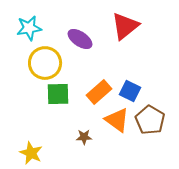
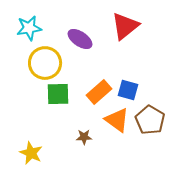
blue square: moved 2 px left, 1 px up; rotated 10 degrees counterclockwise
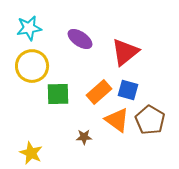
red triangle: moved 26 px down
yellow circle: moved 13 px left, 3 px down
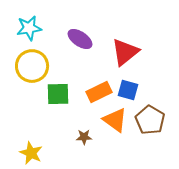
orange rectangle: rotated 15 degrees clockwise
orange triangle: moved 2 px left
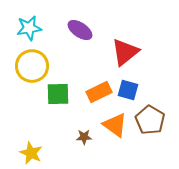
purple ellipse: moved 9 px up
orange triangle: moved 5 px down
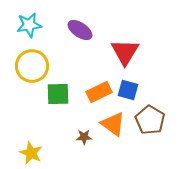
cyan star: moved 3 px up
red triangle: rotated 20 degrees counterclockwise
orange triangle: moved 2 px left, 1 px up
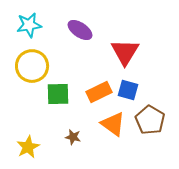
brown star: moved 11 px left; rotated 14 degrees clockwise
yellow star: moved 3 px left, 6 px up; rotated 20 degrees clockwise
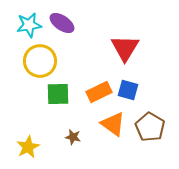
purple ellipse: moved 18 px left, 7 px up
red triangle: moved 4 px up
yellow circle: moved 8 px right, 5 px up
brown pentagon: moved 7 px down
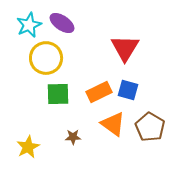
cyan star: rotated 15 degrees counterclockwise
yellow circle: moved 6 px right, 3 px up
brown star: rotated 14 degrees counterclockwise
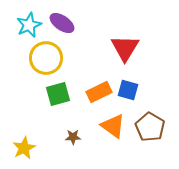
green square: rotated 15 degrees counterclockwise
orange triangle: moved 2 px down
yellow star: moved 4 px left, 1 px down
